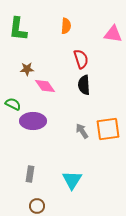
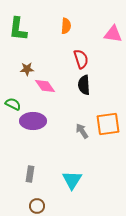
orange square: moved 5 px up
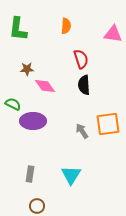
cyan triangle: moved 1 px left, 5 px up
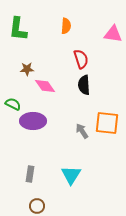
orange square: moved 1 px left, 1 px up; rotated 15 degrees clockwise
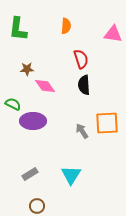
orange square: rotated 10 degrees counterclockwise
gray rectangle: rotated 49 degrees clockwise
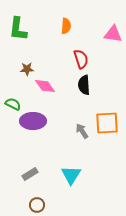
brown circle: moved 1 px up
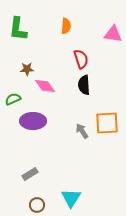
green semicircle: moved 5 px up; rotated 49 degrees counterclockwise
cyan triangle: moved 23 px down
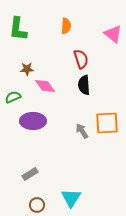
pink triangle: rotated 30 degrees clockwise
green semicircle: moved 2 px up
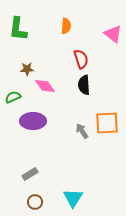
cyan triangle: moved 2 px right
brown circle: moved 2 px left, 3 px up
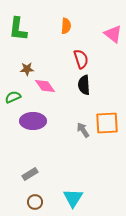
gray arrow: moved 1 px right, 1 px up
